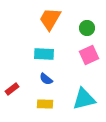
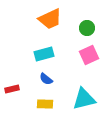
orange trapezoid: rotated 145 degrees counterclockwise
cyan rectangle: rotated 18 degrees counterclockwise
red rectangle: rotated 24 degrees clockwise
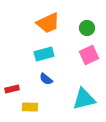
orange trapezoid: moved 2 px left, 4 px down
yellow rectangle: moved 15 px left, 3 px down
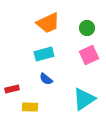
cyan triangle: rotated 20 degrees counterclockwise
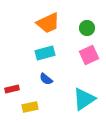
cyan rectangle: moved 1 px right, 1 px up
yellow rectangle: rotated 14 degrees counterclockwise
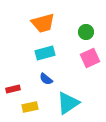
orange trapezoid: moved 5 px left; rotated 10 degrees clockwise
green circle: moved 1 px left, 4 px down
pink square: moved 1 px right, 3 px down
red rectangle: moved 1 px right
cyan triangle: moved 16 px left, 4 px down
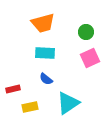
cyan rectangle: rotated 18 degrees clockwise
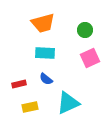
green circle: moved 1 px left, 2 px up
red rectangle: moved 6 px right, 5 px up
cyan triangle: rotated 10 degrees clockwise
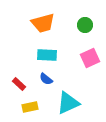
green circle: moved 5 px up
cyan rectangle: moved 2 px right, 2 px down
red rectangle: rotated 56 degrees clockwise
